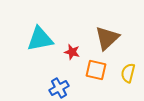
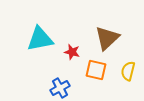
yellow semicircle: moved 2 px up
blue cross: moved 1 px right
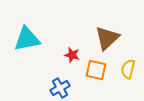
cyan triangle: moved 13 px left
red star: moved 3 px down
yellow semicircle: moved 2 px up
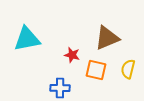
brown triangle: rotated 20 degrees clockwise
blue cross: rotated 30 degrees clockwise
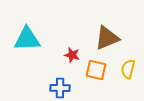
cyan triangle: rotated 8 degrees clockwise
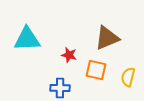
red star: moved 3 px left
yellow semicircle: moved 8 px down
